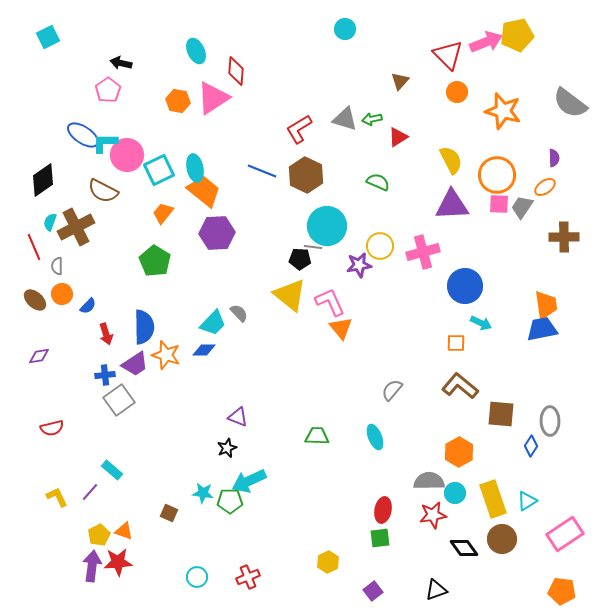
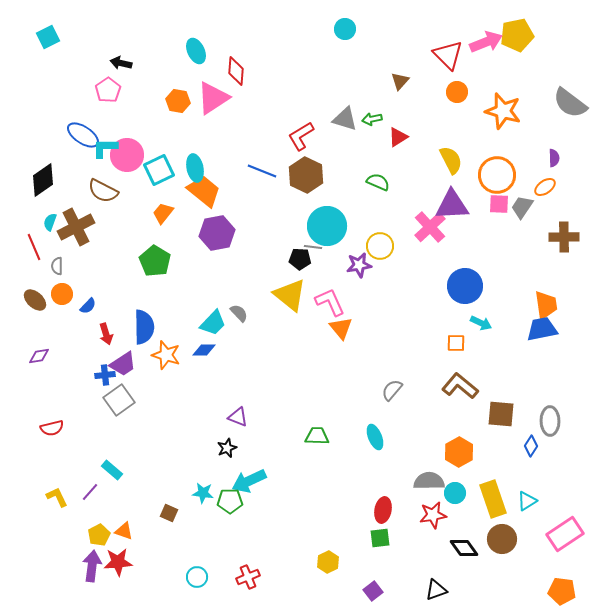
red L-shape at (299, 129): moved 2 px right, 7 px down
cyan L-shape at (105, 143): moved 5 px down
purple hexagon at (217, 233): rotated 8 degrees counterclockwise
pink cross at (423, 252): moved 7 px right, 25 px up; rotated 28 degrees counterclockwise
purple trapezoid at (135, 364): moved 12 px left
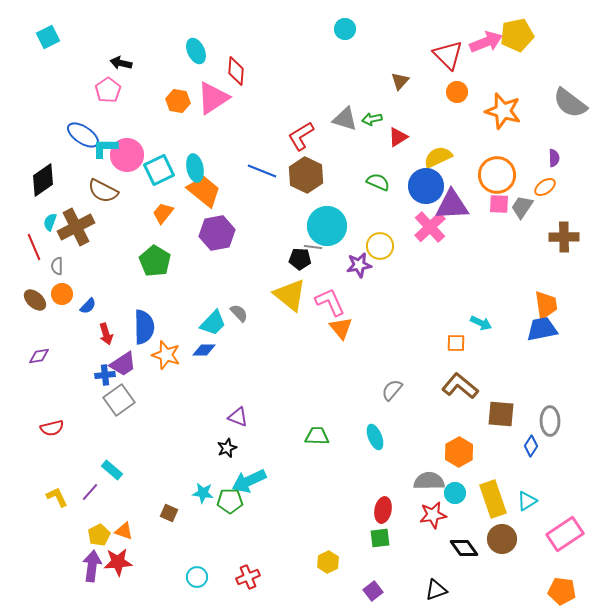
yellow semicircle at (451, 160): moved 13 px left, 3 px up; rotated 88 degrees counterclockwise
blue circle at (465, 286): moved 39 px left, 100 px up
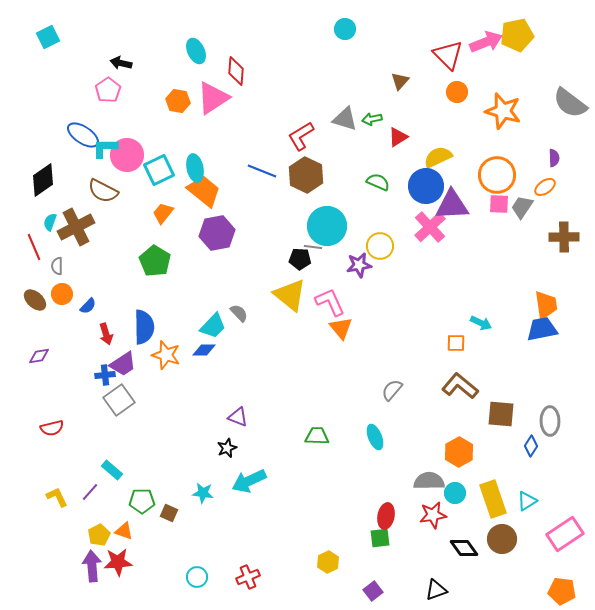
cyan trapezoid at (213, 323): moved 3 px down
green pentagon at (230, 501): moved 88 px left
red ellipse at (383, 510): moved 3 px right, 6 px down
purple arrow at (92, 566): rotated 12 degrees counterclockwise
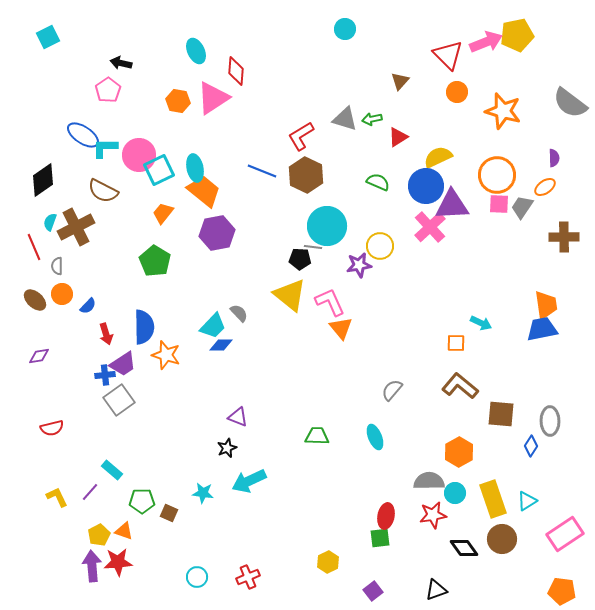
pink circle at (127, 155): moved 12 px right
blue diamond at (204, 350): moved 17 px right, 5 px up
